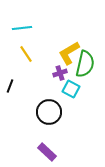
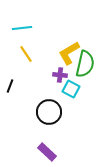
purple cross: moved 2 px down; rotated 24 degrees clockwise
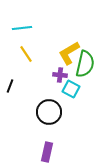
purple rectangle: rotated 60 degrees clockwise
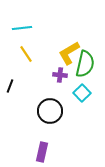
cyan square: moved 11 px right, 4 px down; rotated 18 degrees clockwise
black circle: moved 1 px right, 1 px up
purple rectangle: moved 5 px left
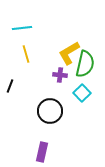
yellow line: rotated 18 degrees clockwise
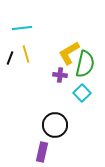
black line: moved 28 px up
black circle: moved 5 px right, 14 px down
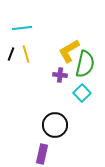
yellow L-shape: moved 2 px up
black line: moved 1 px right, 4 px up
purple rectangle: moved 2 px down
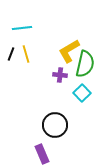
purple rectangle: rotated 36 degrees counterclockwise
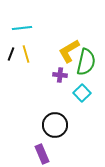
green semicircle: moved 1 px right, 2 px up
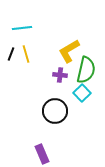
green semicircle: moved 8 px down
black circle: moved 14 px up
